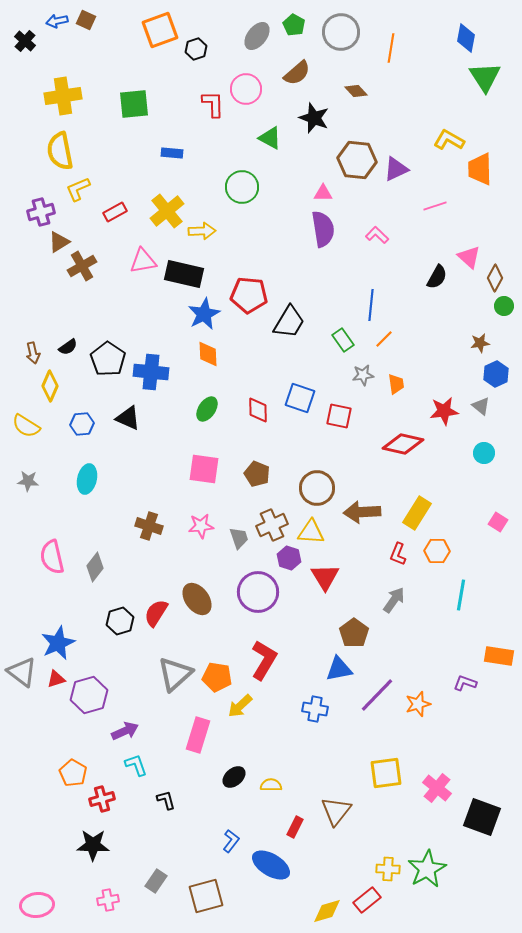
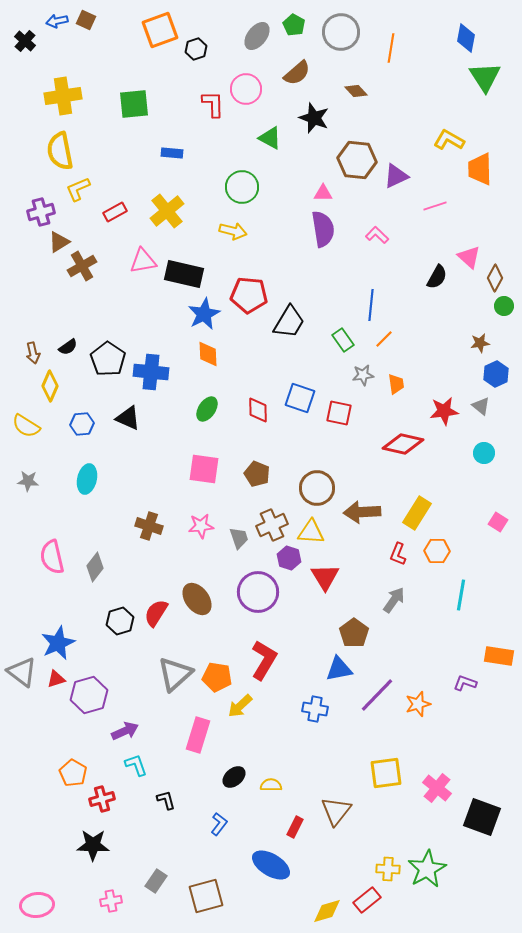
purple triangle at (396, 169): moved 7 px down
yellow arrow at (202, 231): moved 31 px right; rotated 16 degrees clockwise
red square at (339, 416): moved 3 px up
blue L-shape at (231, 841): moved 12 px left, 17 px up
pink cross at (108, 900): moved 3 px right, 1 px down
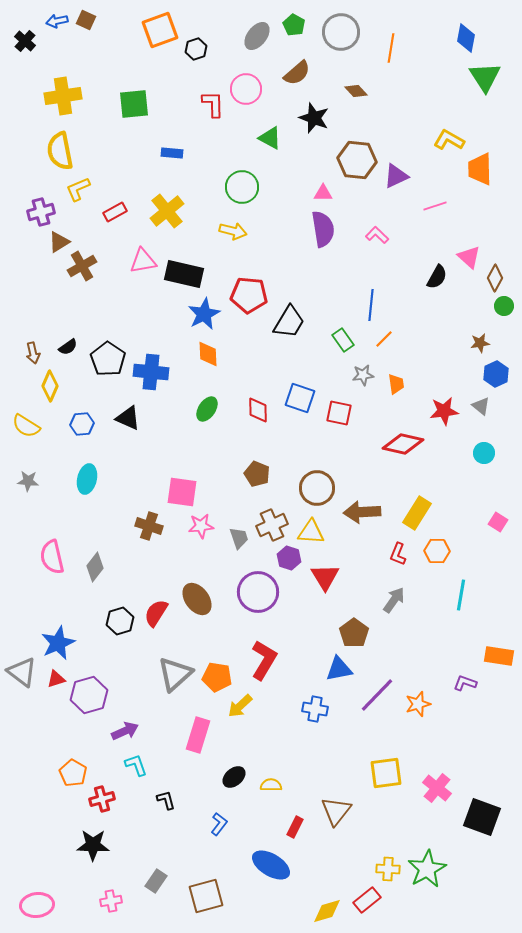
pink square at (204, 469): moved 22 px left, 23 px down
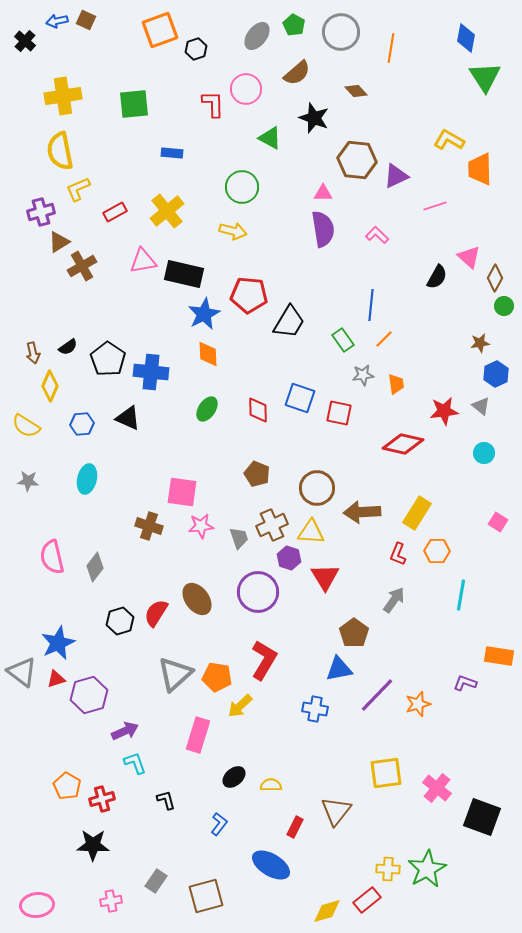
cyan L-shape at (136, 765): moved 1 px left, 2 px up
orange pentagon at (73, 773): moved 6 px left, 13 px down
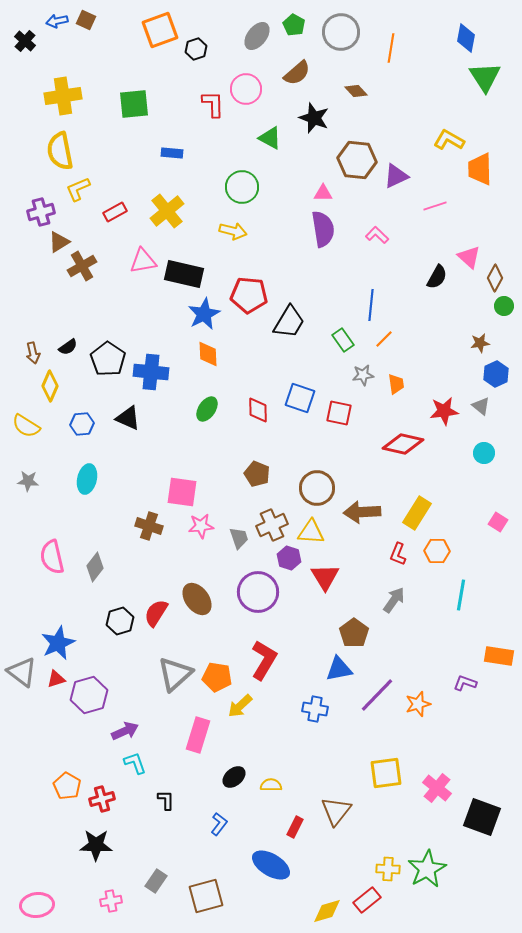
black L-shape at (166, 800): rotated 15 degrees clockwise
black star at (93, 845): moved 3 px right
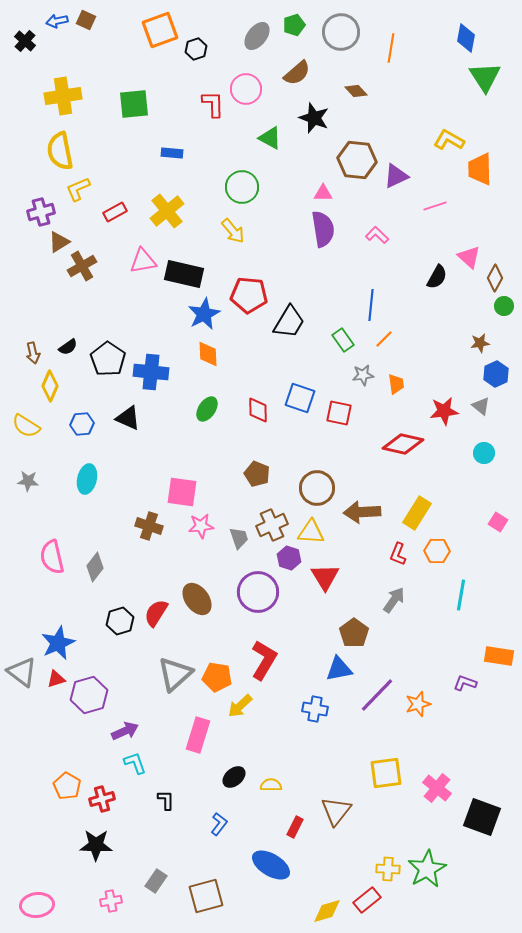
green pentagon at (294, 25): rotated 25 degrees clockwise
yellow arrow at (233, 231): rotated 36 degrees clockwise
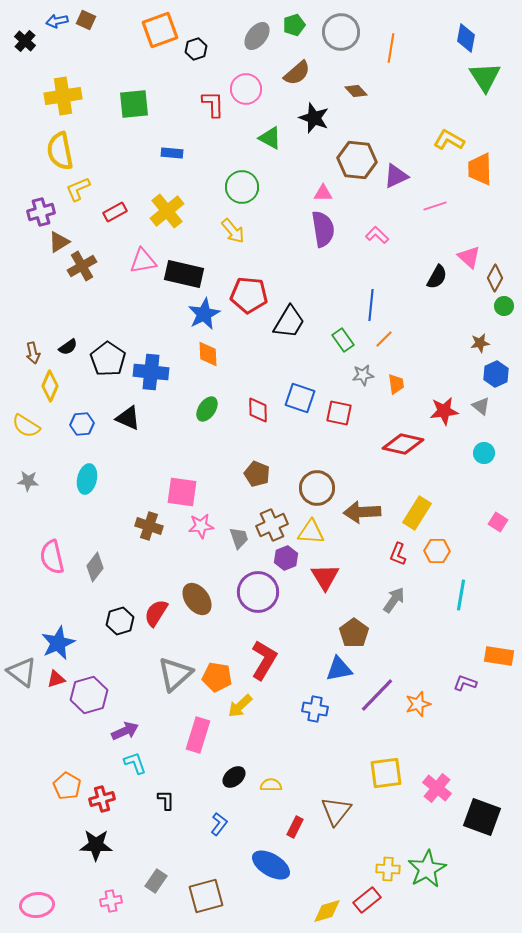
purple hexagon at (289, 558): moved 3 px left; rotated 20 degrees clockwise
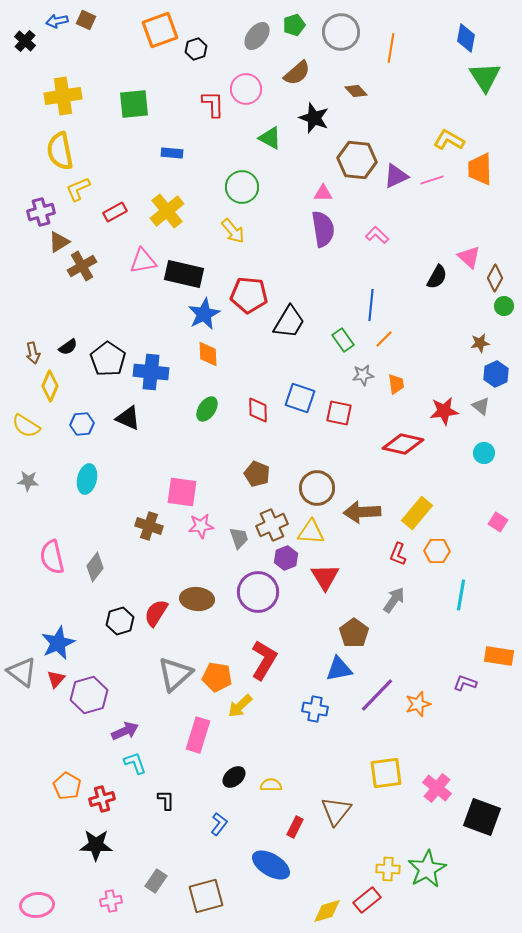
pink line at (435, 206): moved 3 px left, 26 px up
yellow rectangle at (417, 513): rotated 8 degrees clockwise
brown ellipse at (197, 599): rotated 48 degrees counterclockwise
red triangle at (56, 679): rotated 30 degrees counterclockwise
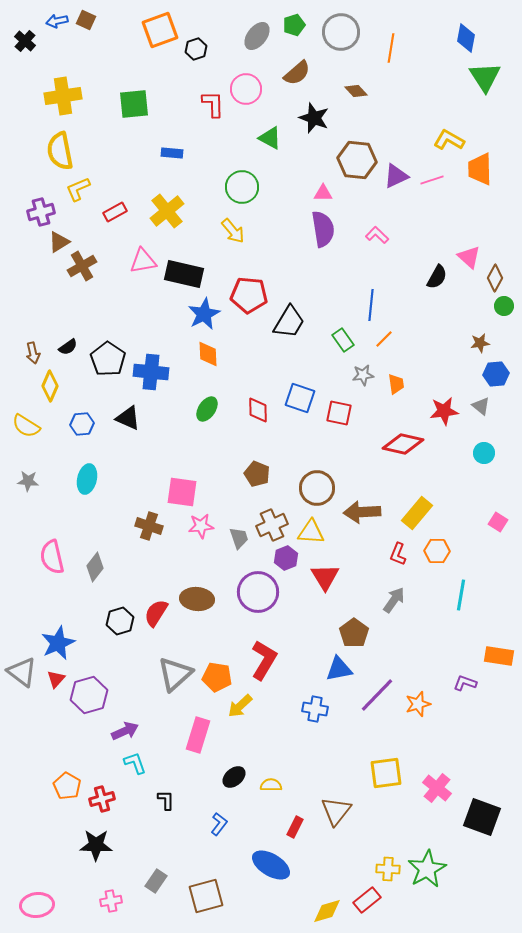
blue hexagon at (496, 374): rotated 20 degrees clockwise
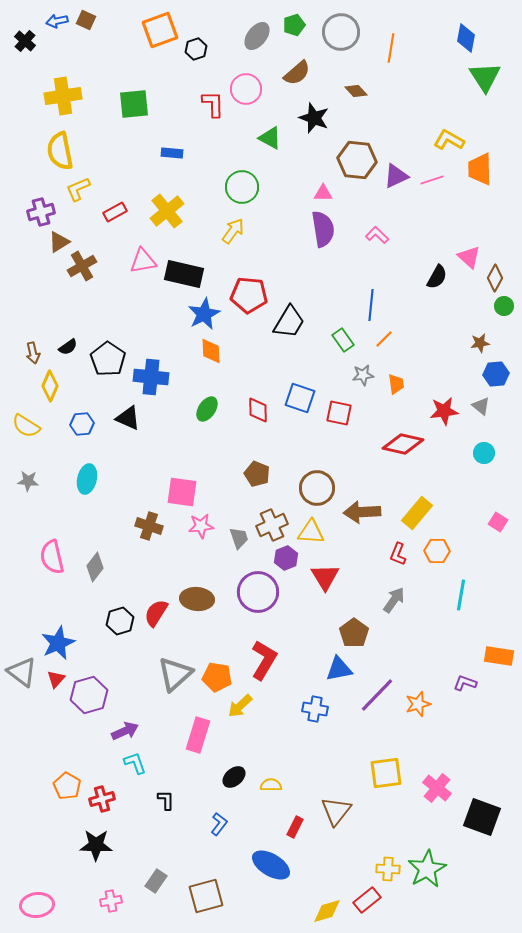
yellow arrow at (233, 231): rotated 104 degrees counterclockwise
orange diamond at (208, 354): moved 3 px right, 3 px up
blue cross at (151, 372): moved 5 px down
